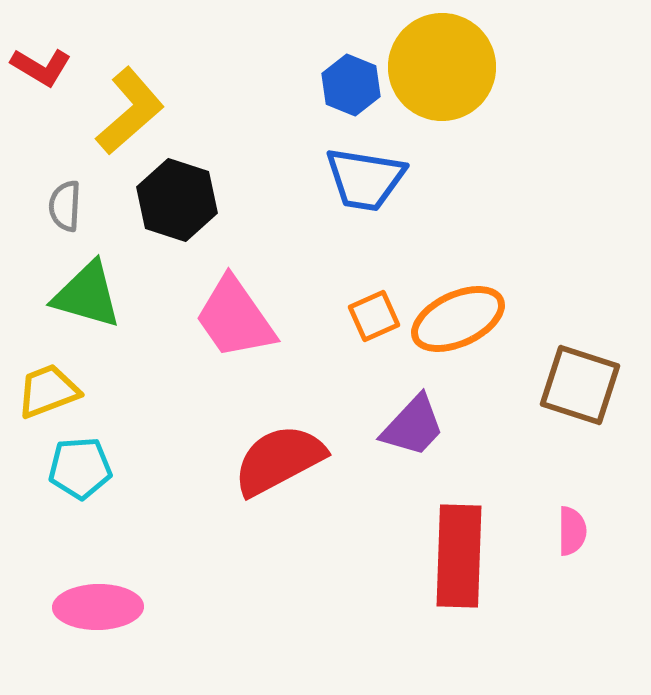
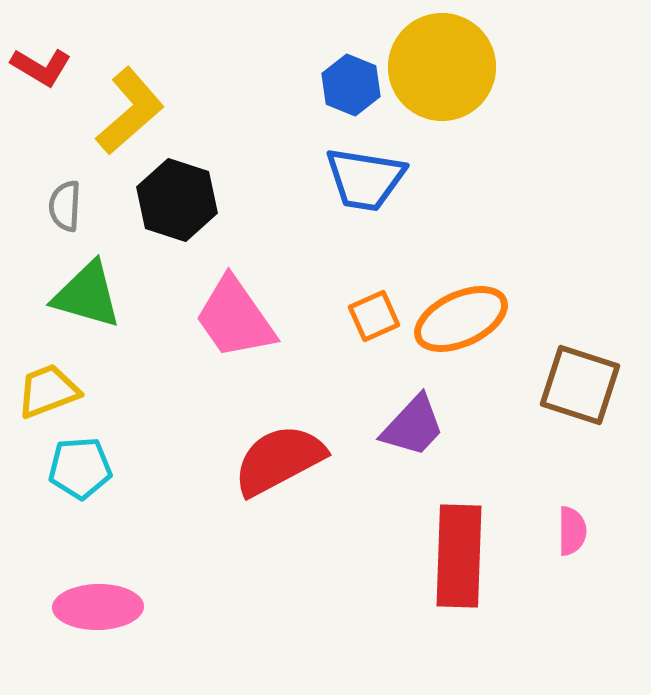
orange ellipse: moved 3 px right
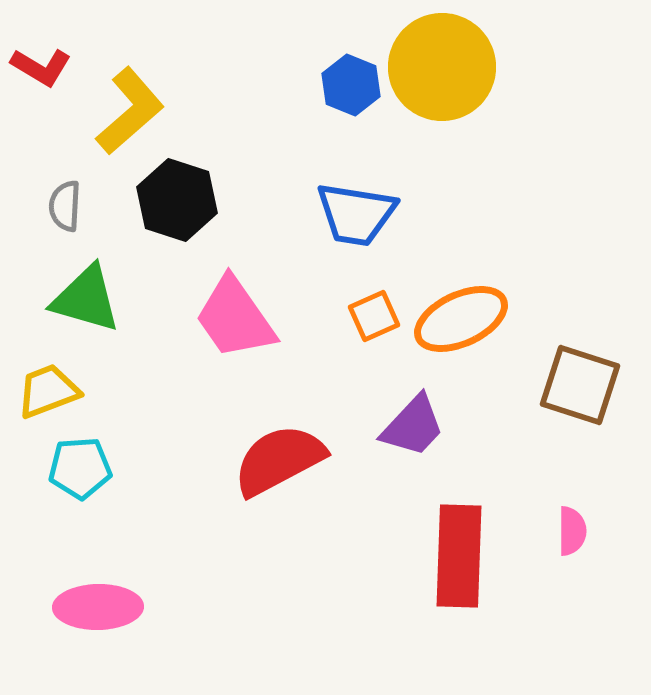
blue trapezoid: moved 9 px left, 35 px down
green triangle: moved 1 px left, 4 px down
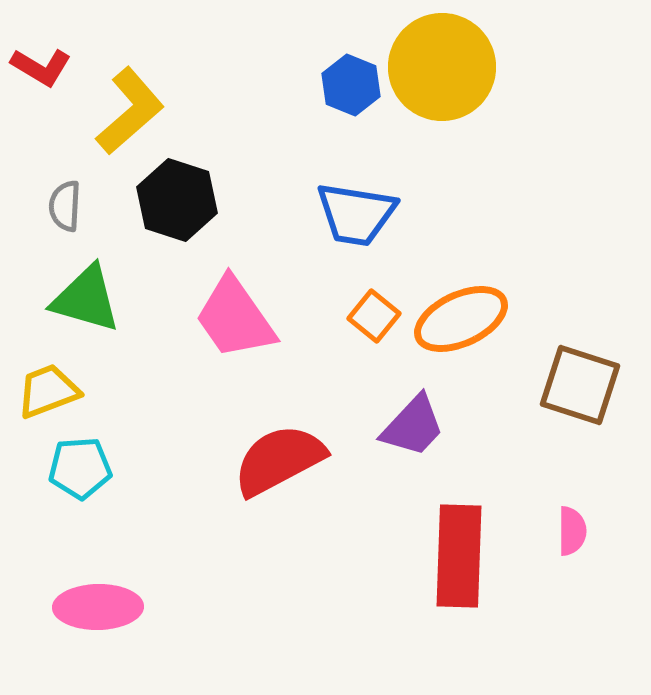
orange square: rotated 27 degrees counterclockwise
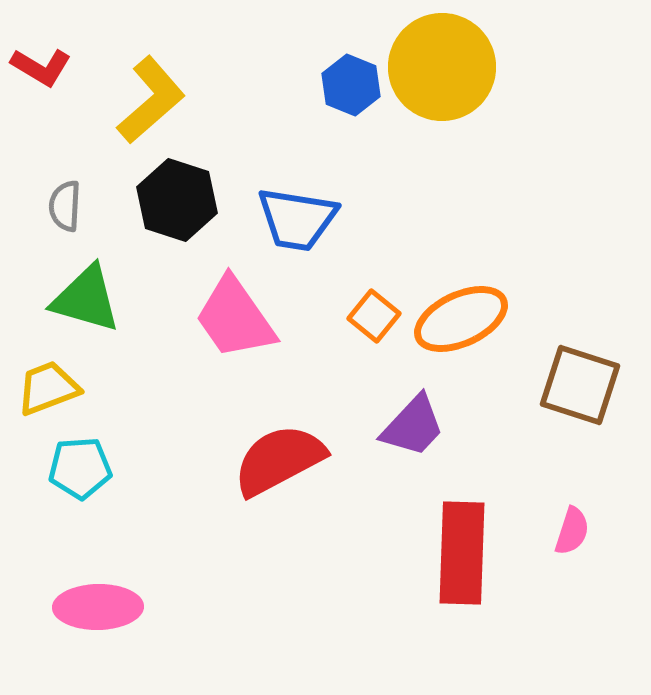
yellow L-shape: moved 21 px right, 11 px up
blue trapezoid: moved 59 px left, 5 px down
yellow trapezoid: moved 3 px up
pink semicircle: rotated 18 degrees clockwise
red rectangle: moved 3 px right, 3 px up
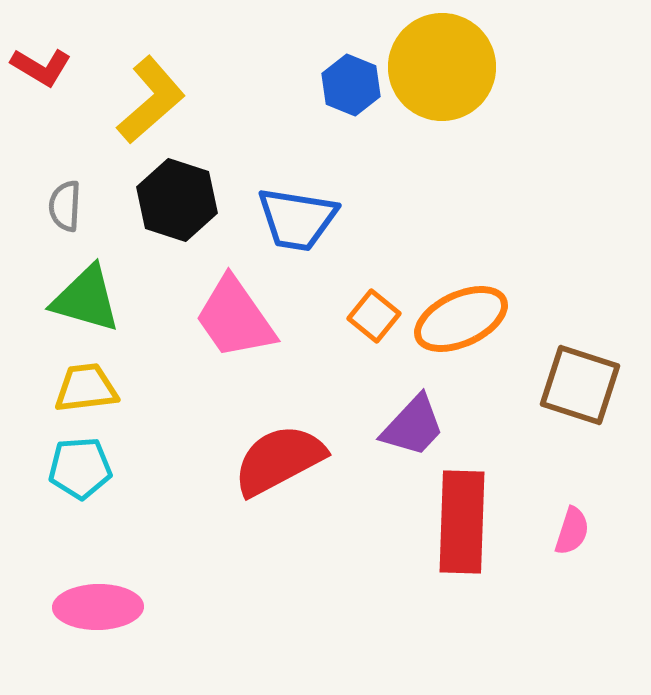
yellow trapezoid: moved 38 px right; rotated 14 degrees clockwise
red rectangle: moved 31 px up
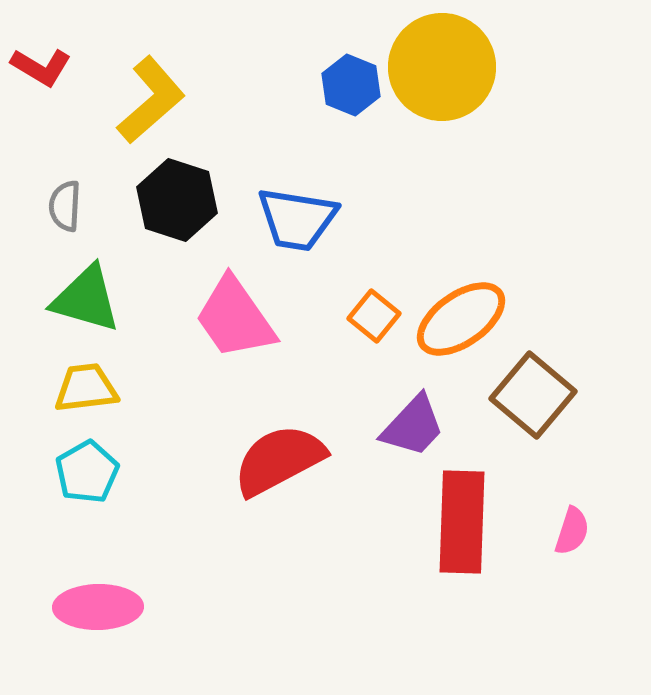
orange ellipse: rotated 10 degrees counterclockwise
brown square: moved 47 px left, 10 px down; rotated 22 degrees clockwise
cyan pentagon: moved 7 px right, 4 px down; rotated 26 degrees counterclockwise
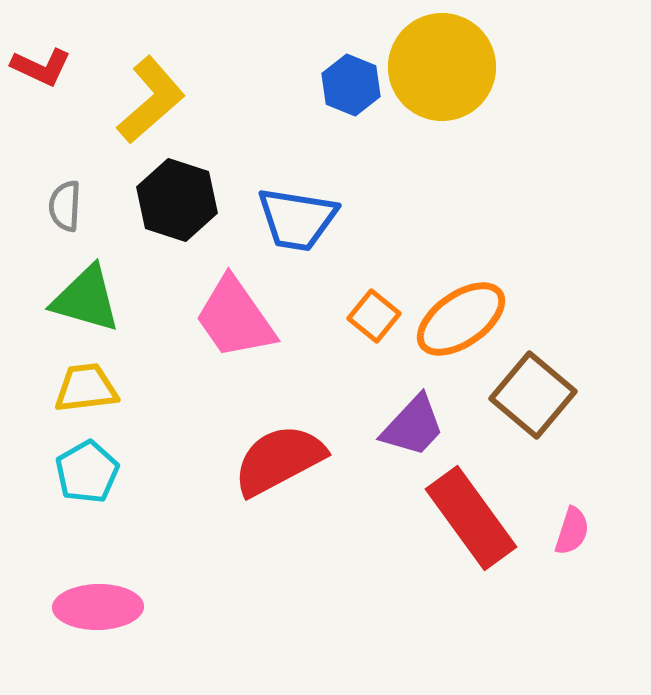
red L-shape: rotated 6 degrees counterclockwise
red rectangle: moved 9 px right, 4 px up; rotated 38 degrees counterclockwise
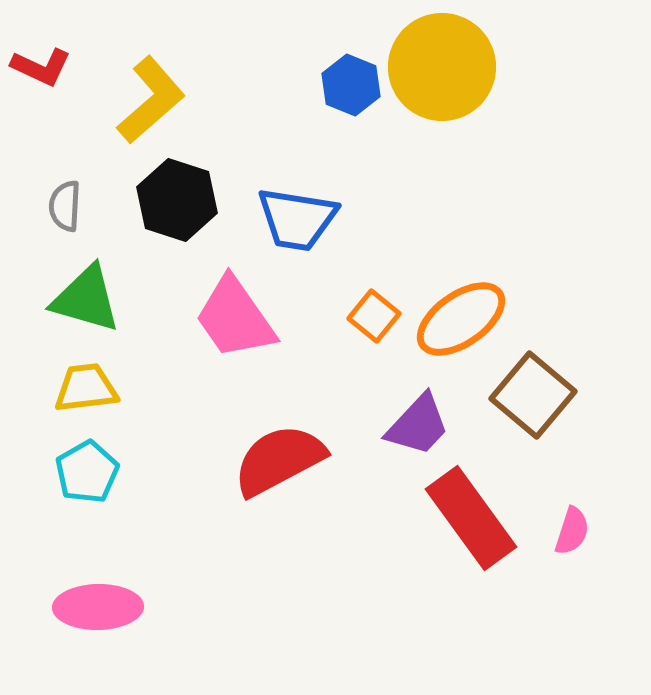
purple trapezoid: moved 5 px right, 1 px up
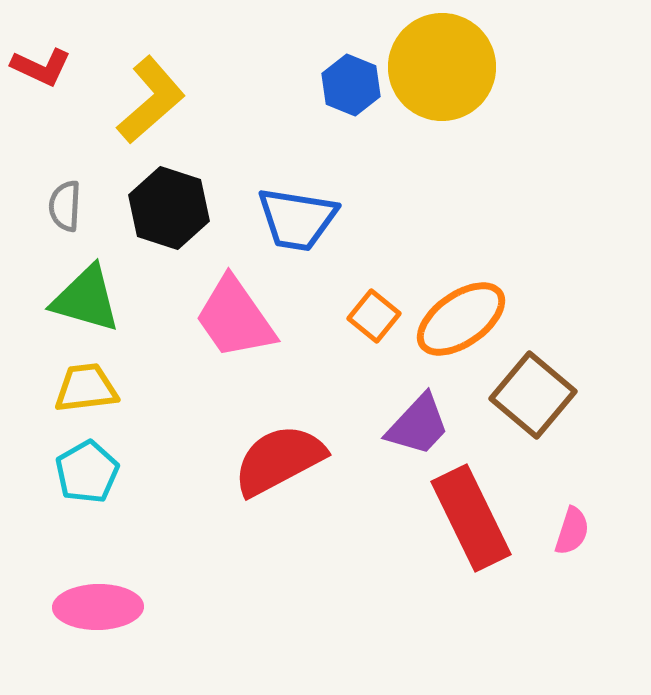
black hexagon: moved 8 px left, 8 px down
red rectangle: rotated 10 degrees clockwise
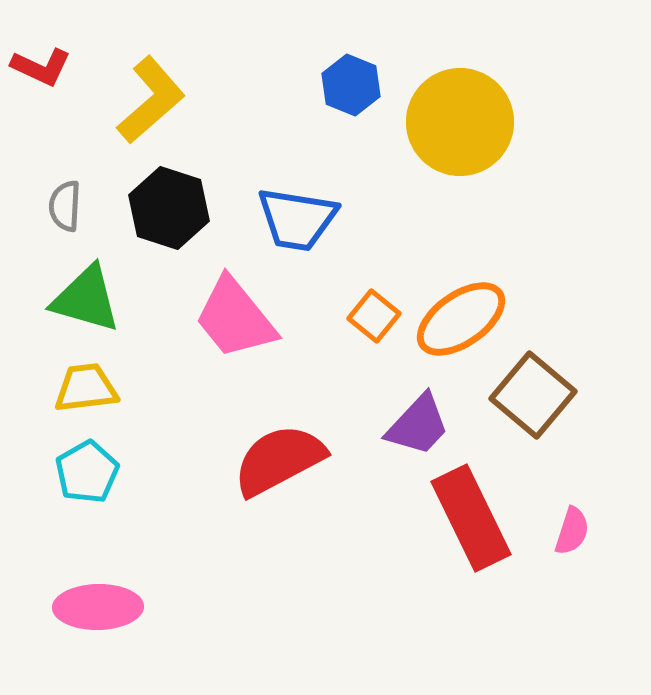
yellow circle: moved 18 px right, 55 px down
pink trapezoid: rotated 4 degrees counterclockwise
